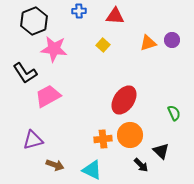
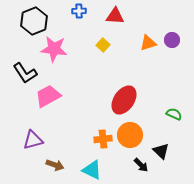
green semicircle: moved 1 px down; rotated 42 degrees counterclockwise
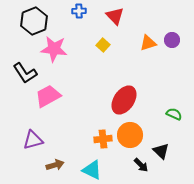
red triangle: rotated 42 degrees clockwise
brown arrow: rotated 36 degrees counterclockwise
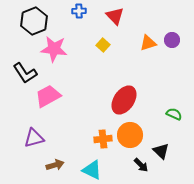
purple triangle: moved 1 px right, 2 px up
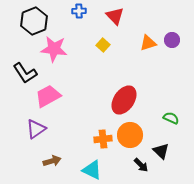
green semicircle: moved 3 px left, 4 px down
purple triangle: moved 2 px right, 9 px up; rotated 20 degrees counterclockwise
brown arrow: moved 3 px left, 4 px up
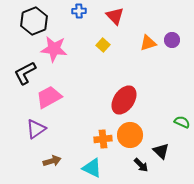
black L-shape: rotated 95 degrees clockwise
pink trapezoid: moved 1 px right, 1 px down
green semicircle: moved 11 px right, 4 px down
cyan triangle: moved 2 px up
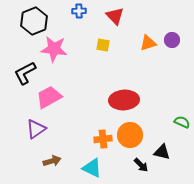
yellow square: rotated 32 degrees counterclockwise
red ellipse: rotated 52 degrees clockwise
black triangle: moved 1 px right, 1 px down; rotated 30 degrees counterclockwise
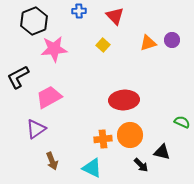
yellow square: rotated 32 degrees clockwise
pink star: rotated 12 degrees counterclockwise
black L-shape: moved 7 px left, 4 px down
brown arrow: rotated 84 degrees clockwise
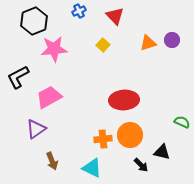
blue cross: rotated 24 degrees counterclockwise
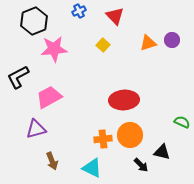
purple triangle: rotated 20 degrees clockwise
